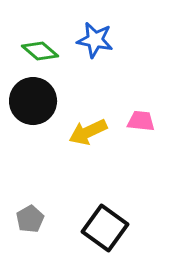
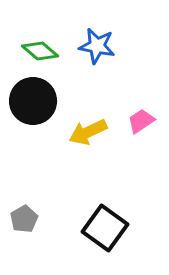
blue star: moved 2 px right, 6 px down
pink trapezoid: rotated 40 degrees counterclockwise
gray pentagon: moved 6 px left
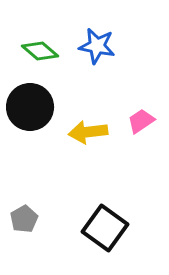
black circle: moved 3 px left, 6 px down
yellow arrow: rotated 18 degrees clockwise
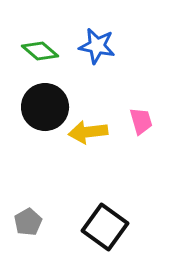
black circle: moved 15 px right
pink trapezoid: rotated 108 degrees clockwise
gray pentagon: moved 4 px right, 3 px down
black square: moved 1 px up
